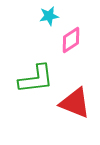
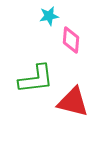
pink diamond: rotated 52 degrees counterclockwise
red triangle: moved 2 px left, 1 px up; rotated 8 degrees counterclockwise
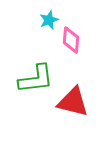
cyan star: moved 4 px down; rotated 12 degrees counterclockwise
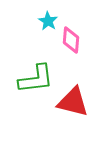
cyan star: moved 1 px left, 1 px down; rotated 18 degrees counterclockwise
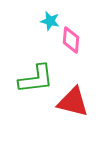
cyan star: moved 2 px right; rotated 18 degrees counterclockwise
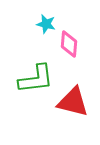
cyan star: moved 4 px left, 3 px down
pink diamond: moved 2 px left, 4 px down
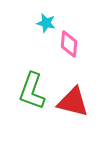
cyan star: moved 1 px up
green L-shape: moved 4 px left, 12 px down; rotated 117 degrees clockwise
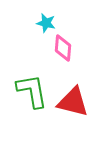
pink diamond: moved 6 px left, 4 px down
green L-shape: rotated 150 degrees clockwise
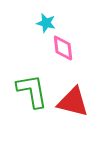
pink diamond: rotated 12 degrees counterclockwise
